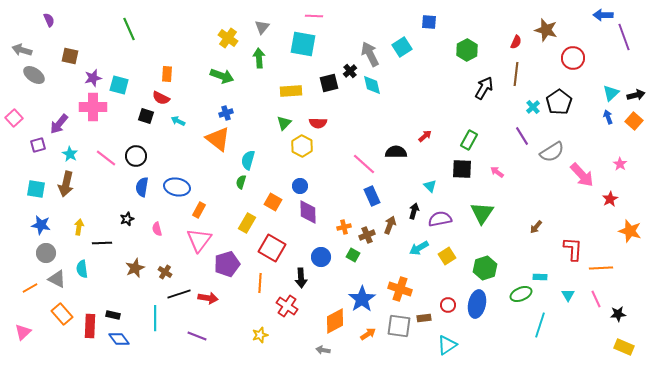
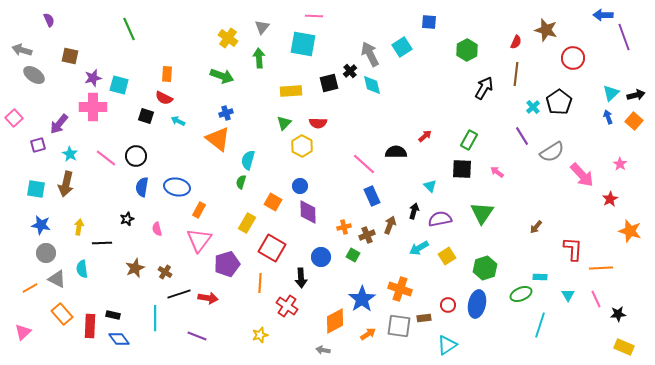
red semicircle at (161, 98): moved 3 px right
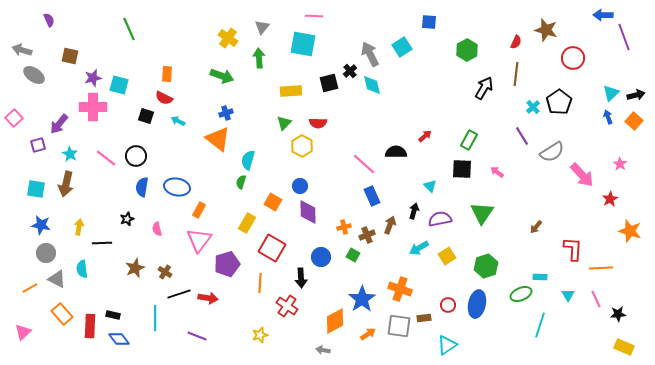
green hexagon at (485, 268): moved 1 px right, 2 px up
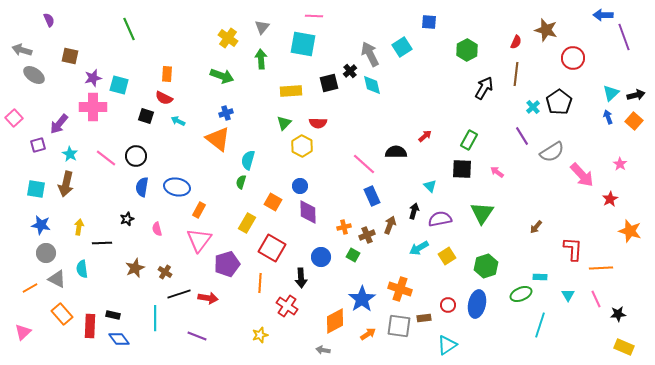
green arrow at (259, 58): moved 2 px right, 1 px down
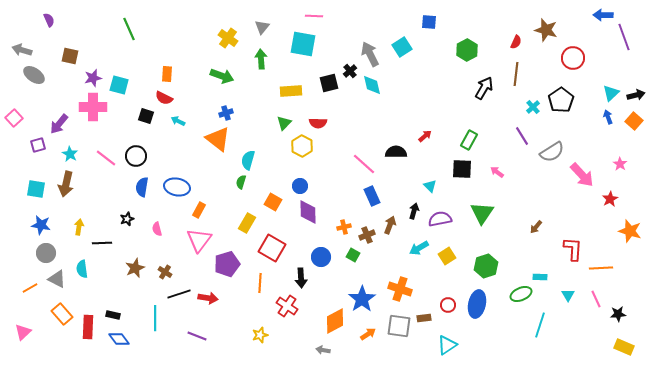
black pentagon at (559, 102): moved 2 px right, 2 px up
red rectangle at (90, 326): moved 2 px left, 1 px down
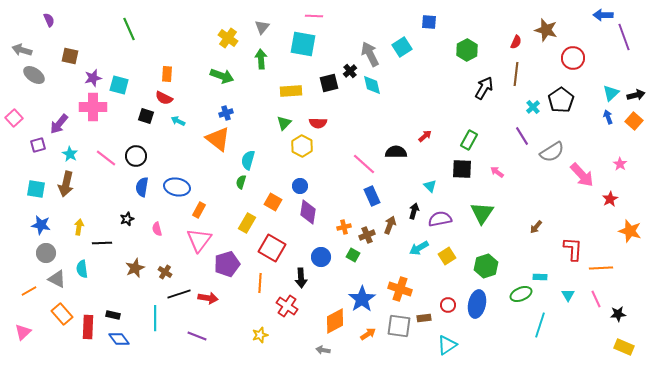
purple diamond at (308, 212): rotated 10 degrees clockwise
orange line at (30, 288): moved 1 px left, 3 px down
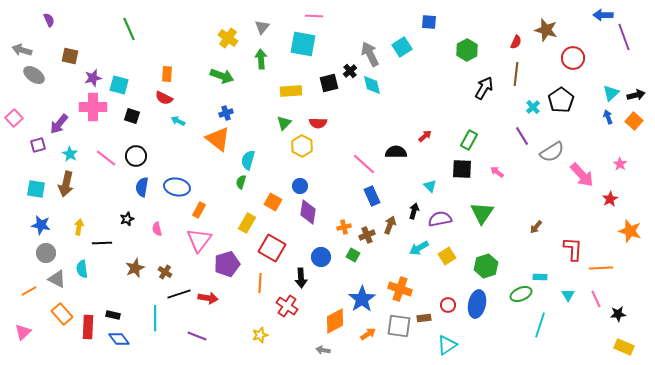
black square at (146, 116): moved 14 px left
